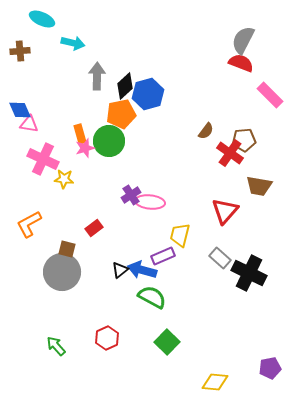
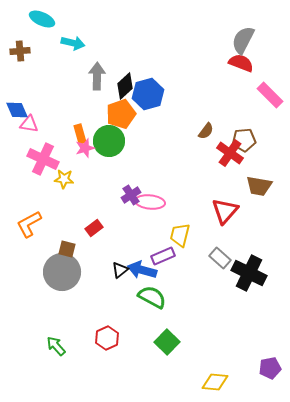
blue diamond: moved 3 px left
orange pentagon: rotated 8 degrees counterclockwise
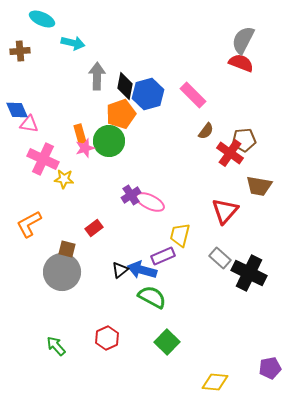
black diamond: rotated 36 degrees counterclockwise
pink rectangle: moved 77 px left
pink ellipse: rotated 20 degrees clockwise
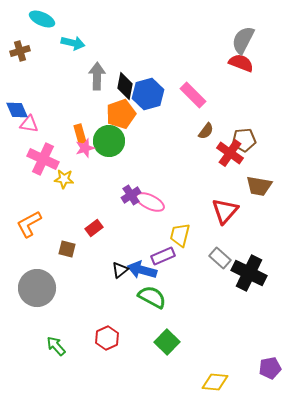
brown cross: rotated 12 degrees counterclockwise
gray circle: moved 25 px left, 16 px down
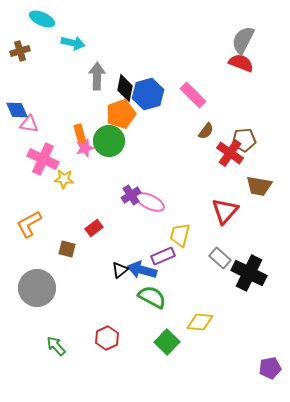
black diamond: moved 2 px down
yellow diamond: moved 15 px left, 60 px up
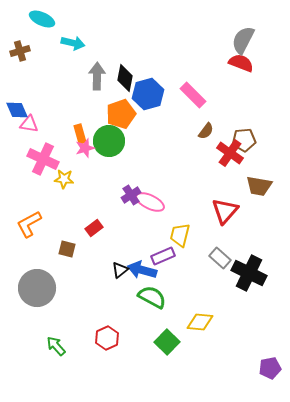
black diamond: moved 10 px up
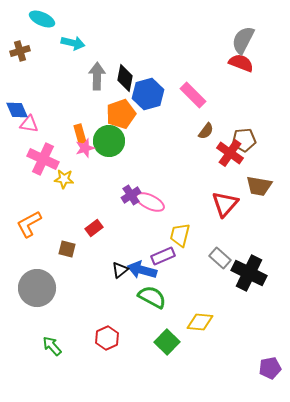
red triangle: moved 7 px up
green arrow: moved 4 px left
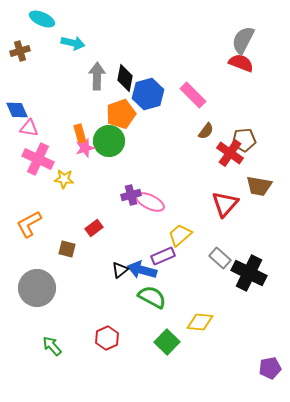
pink triangle: moved 4 px down
pink cross: moved 5 px left
purple cross: rotated 18 degrees clockwise
yellow trapezoid: rotated 35 degrees clockwise
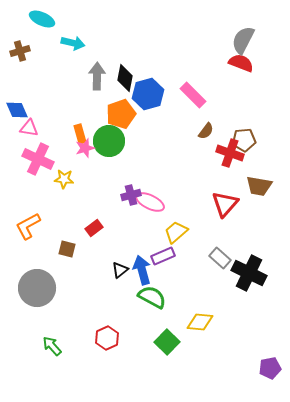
red cross: rotated 16 degrees counterclockwise
orange L-shape: moved 1 px left, 2 px down
yellow trapezoid: moved 4 px left, 3 px up
blue arrow: rotated 60 degrees clockwise
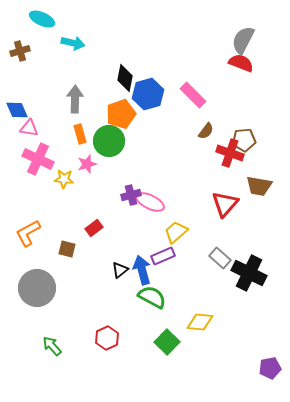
gray arrow: moved 22 px left, 23 px down
pink star: moved 2 px right, 16 px down
orange L-shape: moved 7 px down
